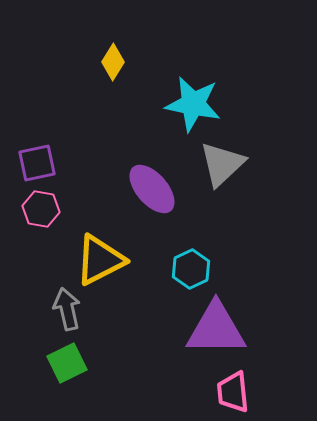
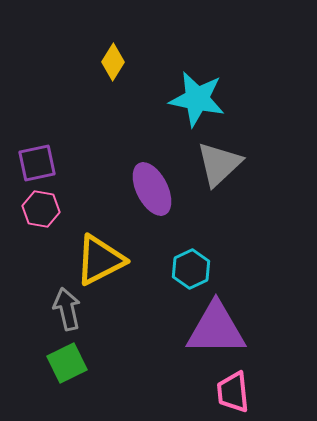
cyan star: moved 4 px right, 5 px up
gray triangle: moved 3 px left
purple ellipse: rotated 14 degrees clockwise
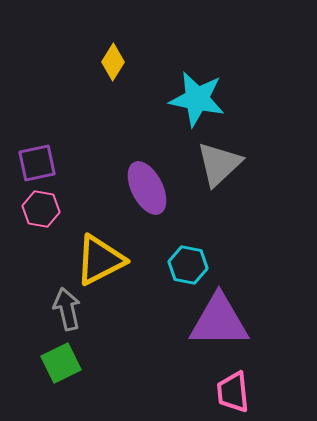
purple ellipse: moved 5 px left, 1 px up
cyan hexagon: moved 3 px left, 4 px up; rotated 24 degrees counterclockwise
purple triangle: moved 3 px right, 8 px up
green square: moved 6 px left
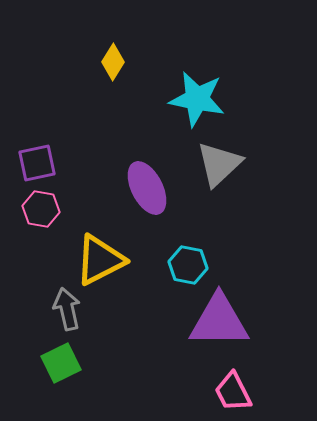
pink trapezoid: rotated 21 degrees counterclockwise
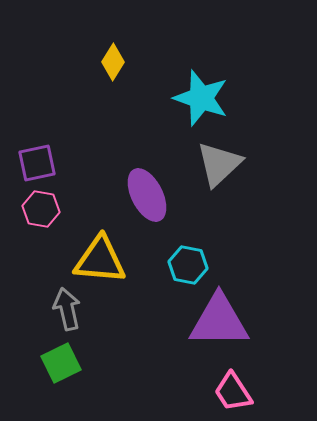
cyan star: moved 4 px right, 1 px up; rotated 8 degrees clockwise
purple ellipse: moved 7 px down
yellow triangle: rotated 32 degrees clockwise
pink trapezoid: rotated 6 degrees counterclockwise
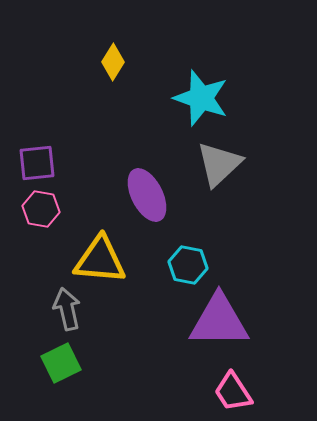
purple square: rotated 6 degrees clockwise
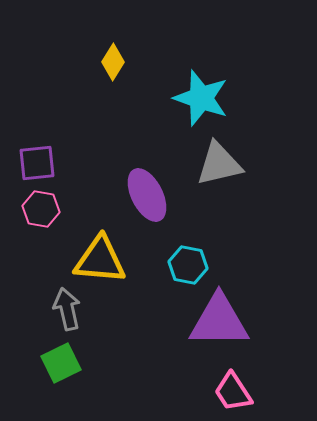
gray triangle: rotated 30 degrees clockwise
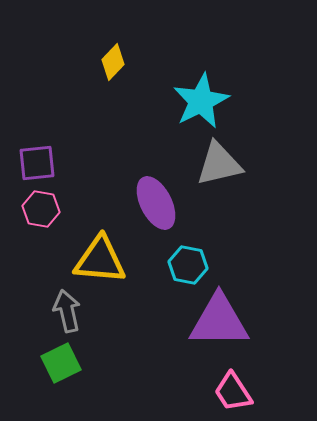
yellow diamond: rotated 12 degrees clockwise
cyan star: moved 3 px down; rotated 26 degrees clockwise
purple ellipse: moved 9 px right, 8 px down
gray arrow: moved 2 px down
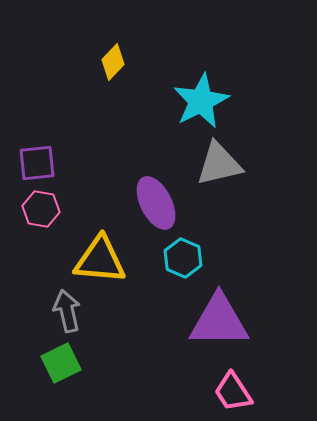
cyan hexagon: moved 5 px left, 7 px up; rotated 12 degrees clockwise
